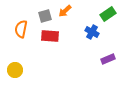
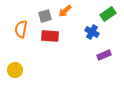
purple rectangle: moved 4 px left, 4 px up
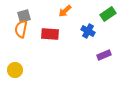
gray square: moved 21 px left
blue cross: moved 4 px left, 1 px up
red rectangle: moved 2 px up
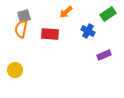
orange arrow: moved 1 px right, 1 px down
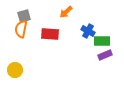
green rectangle: moved 6 px left, 27 px down; rotated 35 degrees clockwise
purple rectangle: moved 1 px right
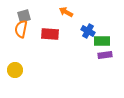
orange arrow: rotated 72 degrees clockwise
purple rectangle: rotated 16 degrees clockwise
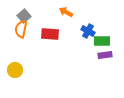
gray square: rotated 24 degrees counterclockwise
